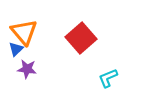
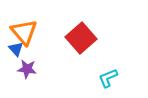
blue triangle: rotated 28 degrees counterclockwise
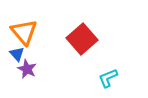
red square: moved 1 px right, 1 px down
blue triangle: moved 1 px right, 5 px down
purple star: rotated 18 degrees clockwise
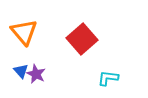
blue triangle: moved 4 px right, 17 px down
purple star: moved 9 px right, 5 px down
cyan L-shape: rotated 30 degrees clockwise
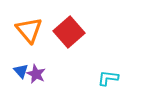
orange triangle: moved 5 px right, 2 px up
red square: moved 13 px left, 7 px up
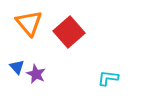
orange triangle: moved 7 px up
blue triangle: moved 4 px left, 4 px up
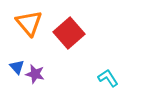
red square: moved 1 px down
purple star: moved 1 px left; rotated 12 degrees counterclockwise
cyan L-shape: rotated 50 degrees clockwise
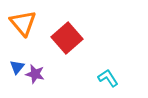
orange triangle: moved 6 px left
red square: moved 2 px left, 5 px down
blue triangle: rotated 21 degrees clockwise
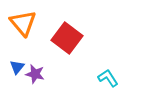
red square: rotated 12 degrees counterclockwise
